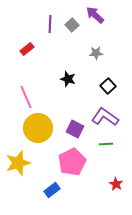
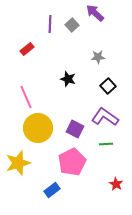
purple arrow: moved 2 px up
gray star: moved 2 px right, 4 px down
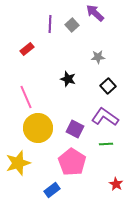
pink pentagon: rotated 12 degrees counterclockwise
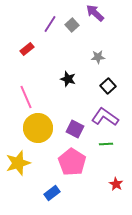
purple line: rotated 30 degrees clockwise
blue rectangle: moved 3 px down
